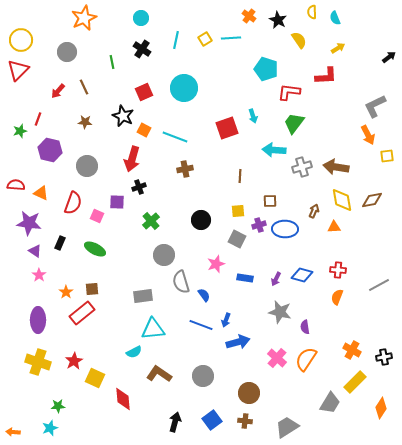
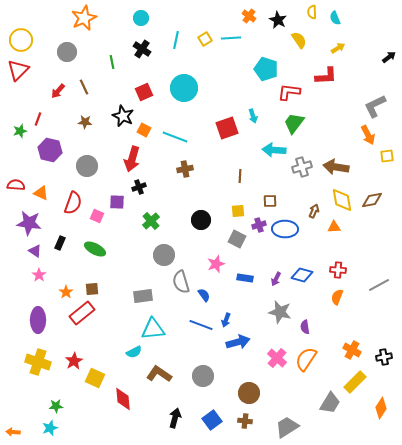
green star at (58, 406): moved 2 px left
black arrow at (175, 422): moved 4 px up
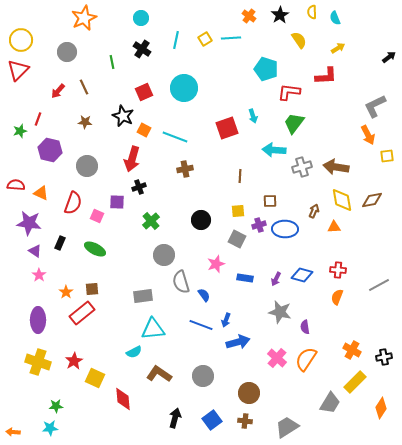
black star at (278, 20): moved 2 px right, 5 px up; rotated 12 degrees clockwise
cyan star at (50, 428): rotated 14 degrees clockwise
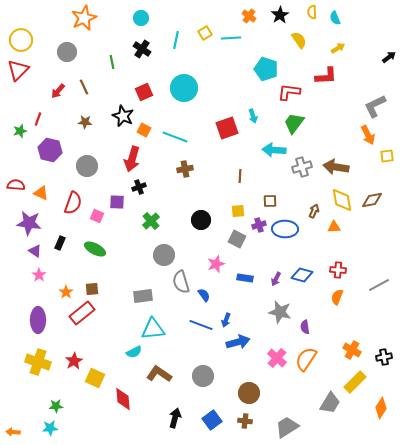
yellow square at (205, 39): moved 6 px up
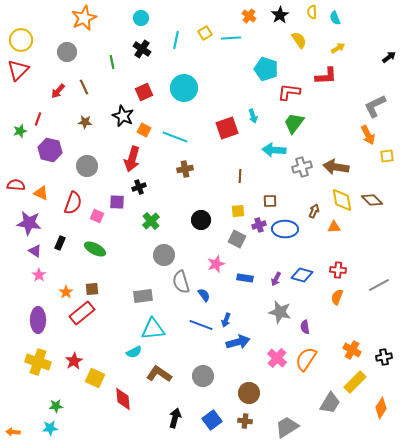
brown diamond at (372, 200): rotated 55 degrees clockwise
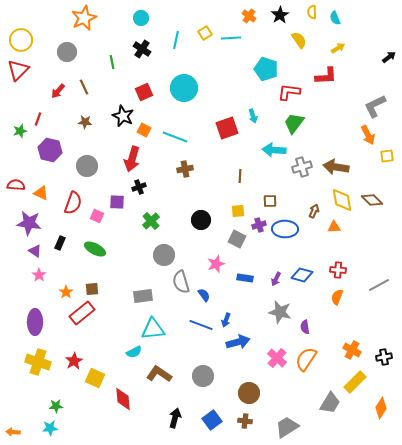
purple ellipse at (38, 320): moved 3 px left, 2 px down
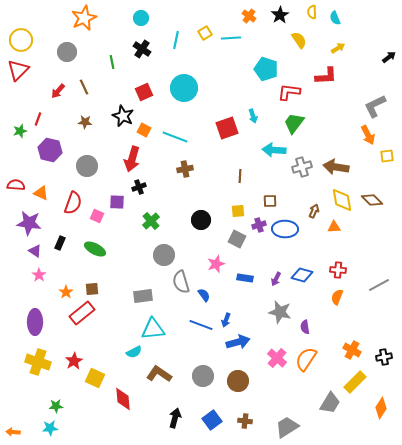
brown circle at (249, 393): moved 11 px left, 12 px up
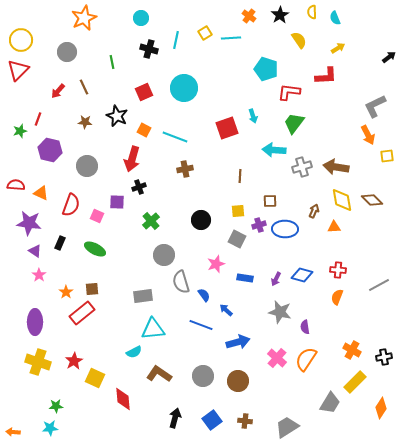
black cross at (142, 49): moved 7 px right; rotated 18 degrees counterclockwise
black star at (123, 116): moved 6 px left
red semicircle at (73, 203): moved 2 px left, 2 px down
blue arrow at (226, 320): moved 10 px up; rotated 112 degrees clockwise
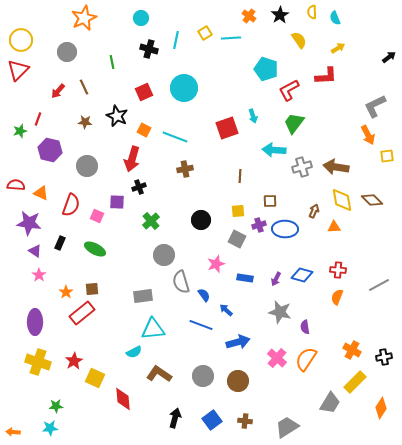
red L-shape at (289, 92): moved 2 px up; rotated 35 degrees counterclockwise
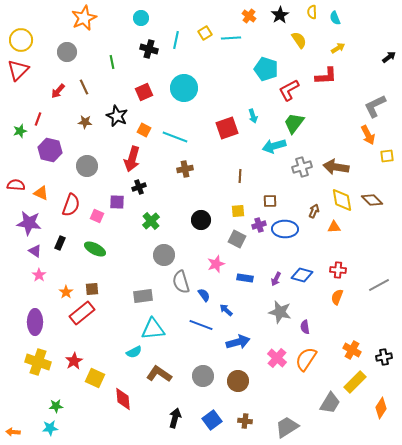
cyan arrow at (274, 150): moved 4 px up; rotated 20 degrees counterclockwise
